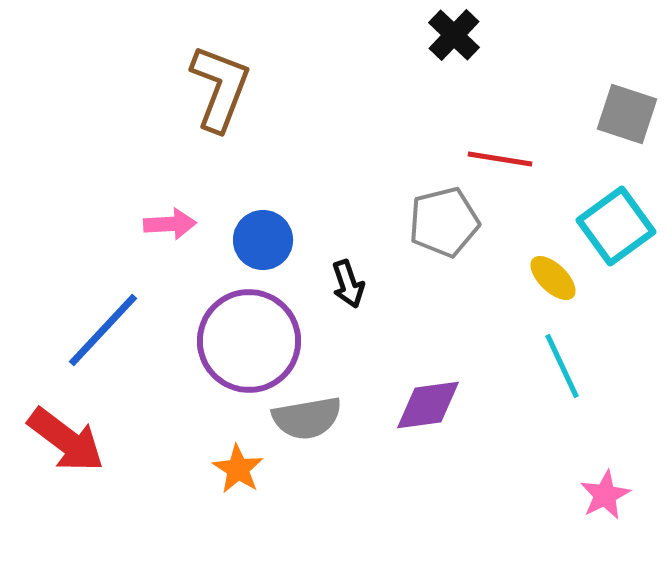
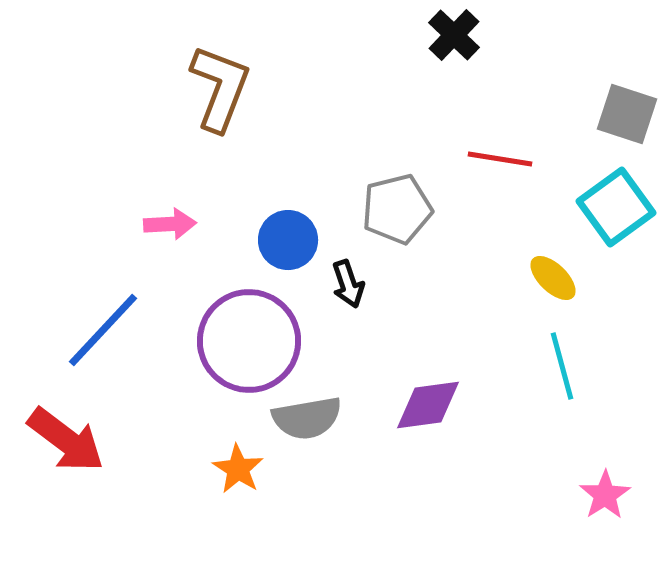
gray pentagon: moved 47 px left, 13 px up
cyan square: moved 19 px up
blue circle: moved 25 px right
cyan line: rotated 10 degrees clockwise
pink star: rotated 6 degrees counterclockwise
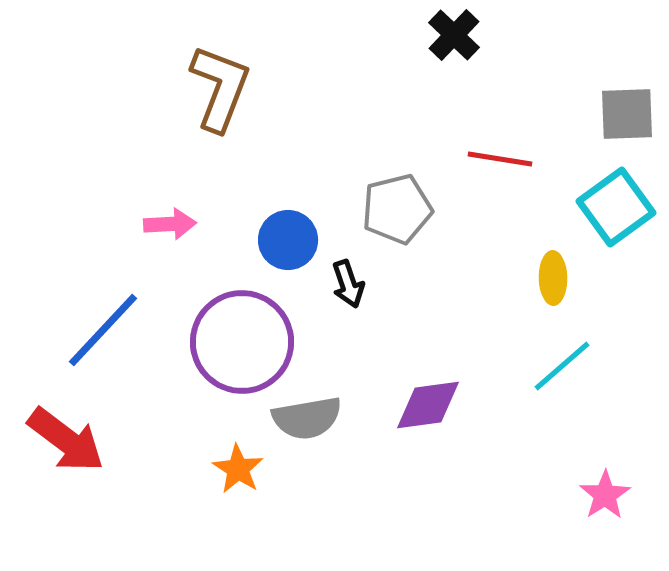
gray square: rotated 20 degrees counterclockwise
yellow ellipse: rotated 45 degrees clockwise
purple circle: moved 7 px left, 1 px down
cyan line: rotated 64 degrees clockwise
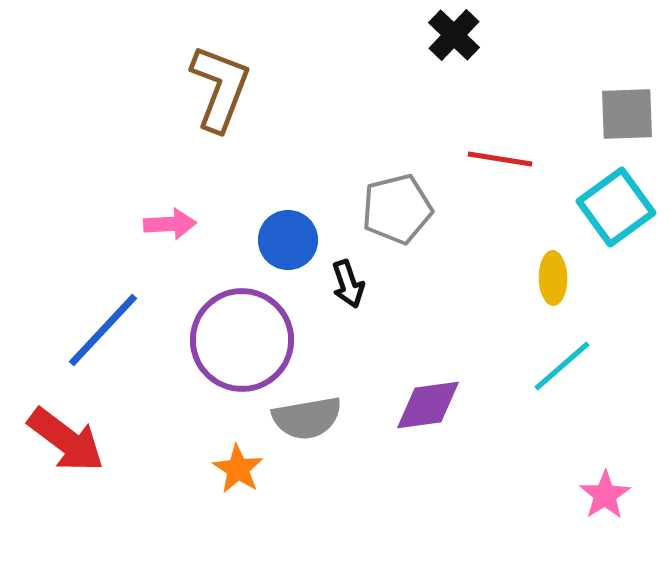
purple circle: moved 2 px up
